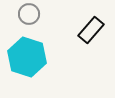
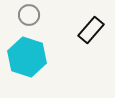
gray circle: moved 1 px down
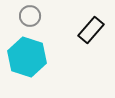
gray circle: moved 1 px right, 1 px down
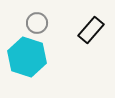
gray circle: moved 7 px right, 7 px down
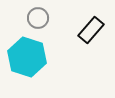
gray circle: moved 1 px right, 5 px up
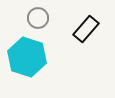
black rectangle: moved 5 px left, 1 px up
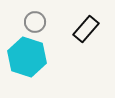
gray circle: moved 3 px left, 4 px down
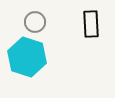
black rectangle: moved 5 px right, 5 px up; rotated 44 degrees counterclockwise
